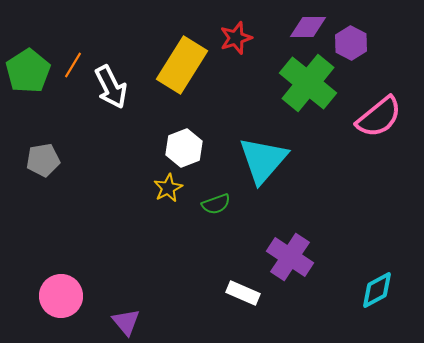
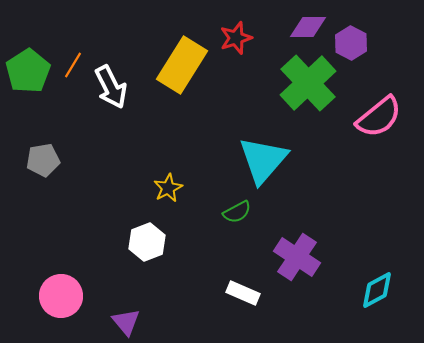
green cross: rotated 8 degrees clockwise
white hexagon: moved 37 px left, 94 px down
green semicircle: moved 21 px right, 8 px down; rotated 8 degrees counterclockwise
purple cross: moved 7 px right
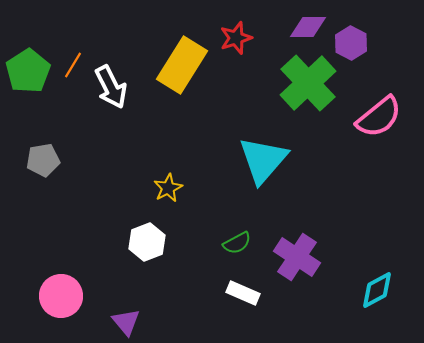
green semicircle: moved 31 px down
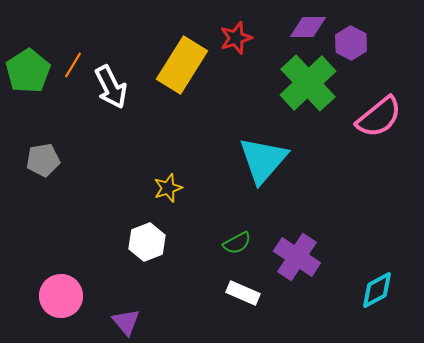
yellow star: rotated 8 degrees clockwise
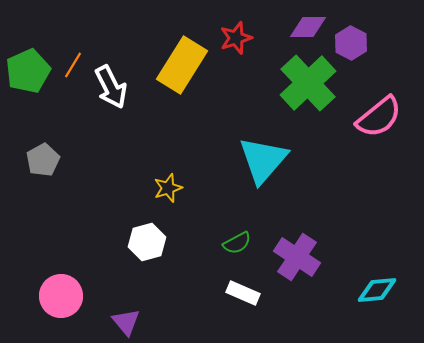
green pentagon: rotated 9 degrees clockwise
gray pentagon: rotated 20 degrees counterclockwise
white hexagon: rotated 6 degrees clockwise
cyan diamond: rotated 24 degrees clockwise
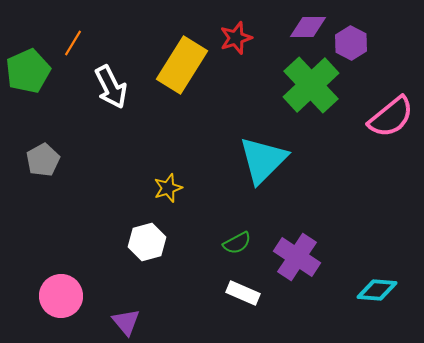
orange line: moved 22 px up
green cross: moved 3 px right, 2 px down
pink semicircle: moved 12 px right
cyan triangle: rotated 4 degrees clockwise
cyan diamond: rotated 9 degrees clockwise
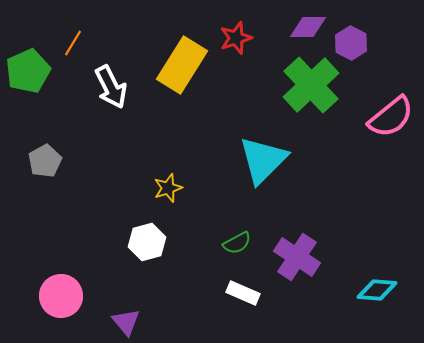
gray pentagon: moved 2 px right, 1 px down
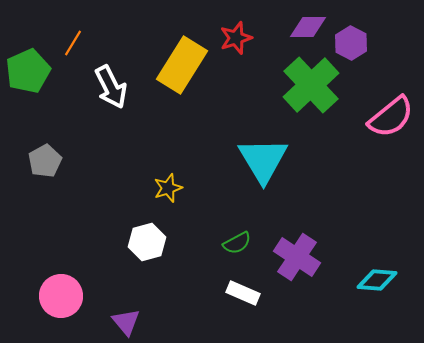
cyan triangle: rotated 16 degrees counterclockwise
cyan diamond: moved 10 px up
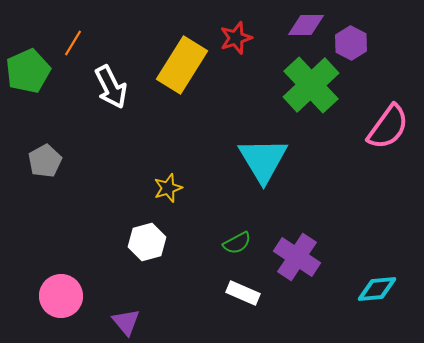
purple diamond: moved 2 px left, 2 px up
pink semicircle: moved 3 px left, 10 px down; rotated 15 degrees counterclockwise
cyan diamond: moved 9 px down; rotated 9 degrees counterclockwise
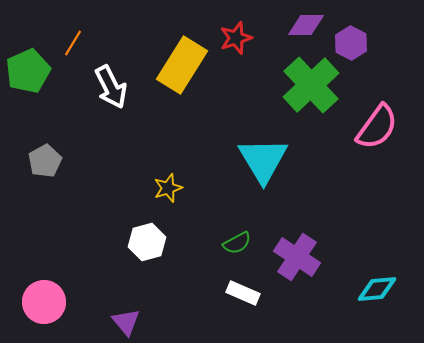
pink semicircle: moved 11 px left
pink circle: moved 17 px left, 6 px down
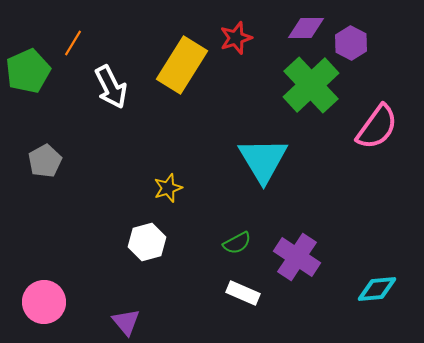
purple diamond: moved 3 px down
